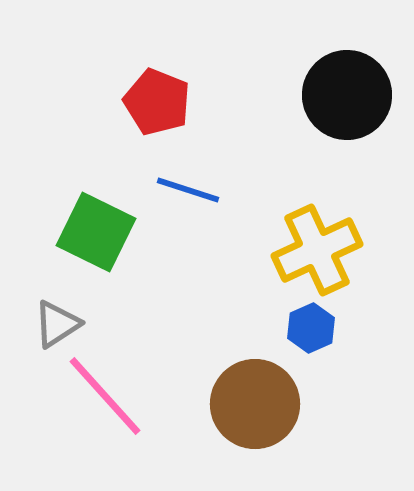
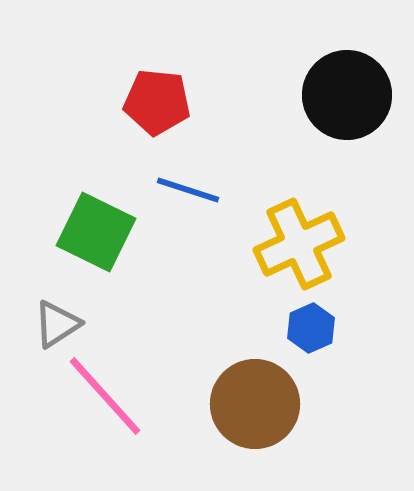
red pentagon: rotated 16 degrees counterclockwise
yellow cross: moved 18 px left, 6 px up
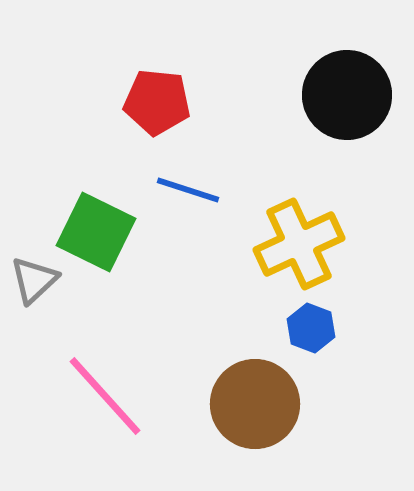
gray triangle: moved 23 px left, 44 px up; rotated 10 degrees counterclockwise
blue hexagon: rotated 15 degrees counterclockwise
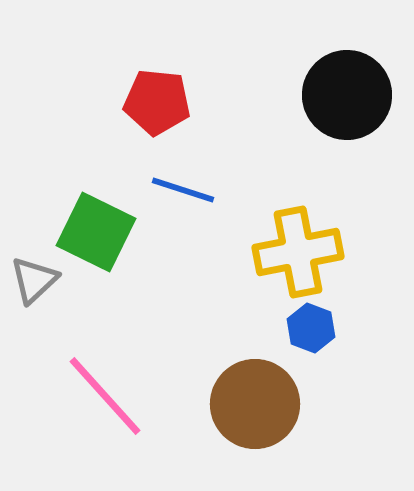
blue line: moved 5 px left
yellow cross: moved 1 px left, 8 px down; rotated 14 degrees clockwise
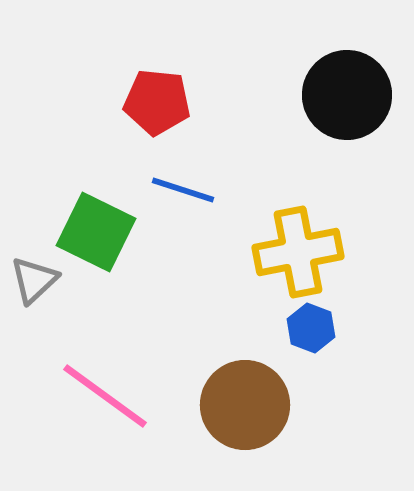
pink line: rotated 12 degrees counterclockwise
brown circle: moved 10 px left, 1 px down
